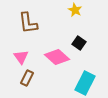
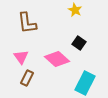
brown L-shape: moved 1 px left
pink diamond: moved 2 px down
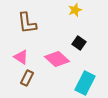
yellow star: rotated 24 degrees clockwise
pink triangle: rotated 21 degrees counterclockwise
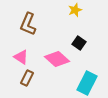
brown L-shape: moved 1 px right, 1 px down; rotated 30 degrees clockwise
cyan rectangle: moved 2 px right
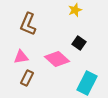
pink triangle: rotated 42 degrees counterclockwise
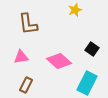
brown L-shape: rotated 30 degrees counterclockwise
black square: moved 13 px right, 6 px down
pink diamond: moved 2 px right, 2 px down
brown rectangle: moved 1 px left, 7 px down
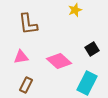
black square: rotated 24 degrees clockwise
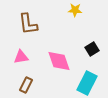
yellow star: rotated 24 degrees clockwise
pink diamond: rotated 30 degrees clockwise
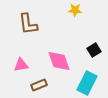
black square: moved 2 px right, 1 px down
pink triangle: moved 8 px down
brown rectangle: moved 13 px right; rotated 42 degrees clockwise
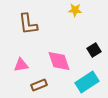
cyan rectangle: moved 1 px up; rotated 30 degrees clockwise
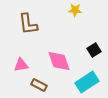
brown rectangle: rotated 49 degrees clockwise
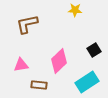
brown L-shape: moved 1 px left; rotated 85 degrees clockwise
pink diamond: rotated 65 degrees clockwise
brown rectangle: rotated 21 degrees counterclockwise
